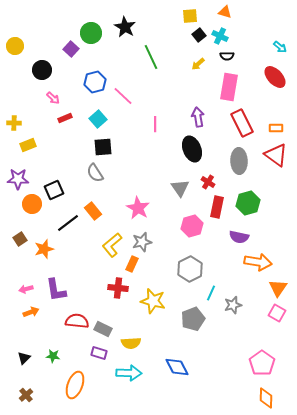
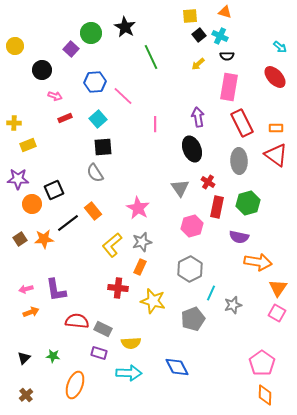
blue hexagon at (95, 82): rotated 10 degrees clockwise
pink arrow at (53, 98): moved 2 px right, 2 px up; rotated 24 degrees counterclockwise
orange star at (44, 249): moved 10 px up; rotated 12 degrees clockwise
orange rectangle at (132, 264): moved 8 px right, 3 px down
orange diamond at (266, 398): moved 1 px left, 3 px up
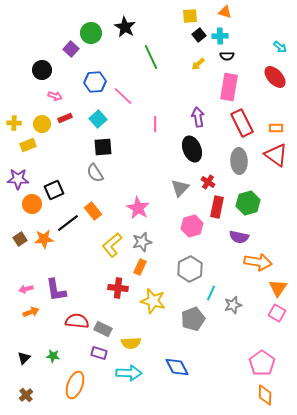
cyan cross at (220, 36): rotated 28 degrees counterclockwise
yellow circle at (15, 46): moved 27 px right, 78 px down
gray triangle at (180, 188): rotated 18 degrees clockwise
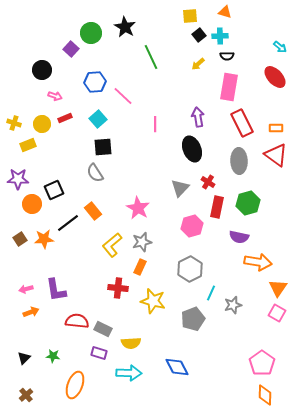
yellow cross at (14, 123): rotated 16 degrees clockwise
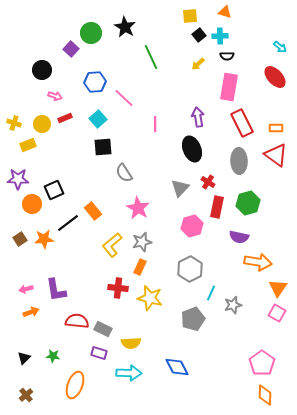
pink line at (123, 96): moved 1 px right, 2 px down
gray semicircle at (95, 173): moved 29 px right
yellow star at (153, 301): moved 3 px left, 3 px up
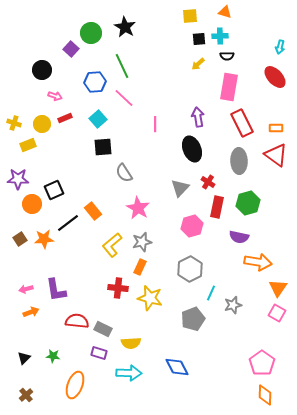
black square at (199, 35): moved 4 px down; rotated 32 degrees clockwise
cyan arrow at (280, 47): rotated 64 degrees clockwise
green line at (151, 57): moved 29 px left, 9 px down
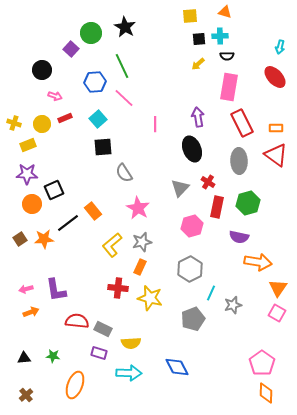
purple star at (18, 179): moved 9 px right, 5 px up
black triangle at (24, 358): rotated 40 degrees clockwise
orange diamond at (265, 395): moved 1 px right, 2 px up
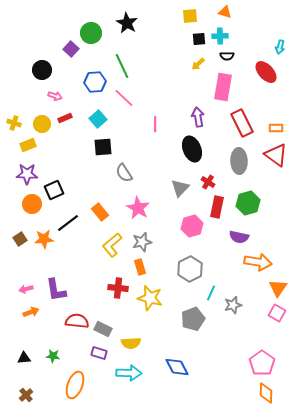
black star at (125, 27): moved 2 px right, 4 px up
red ellipse at (275, 77): moved 9 px left, 5 px up
pink rectangle at (229, 87): moved 6 px left
orange rectangle at (93, 211): moved 7 px right, 1 px down
orange rectangle at (140, 267): rotated 42 degrees counterclockwise
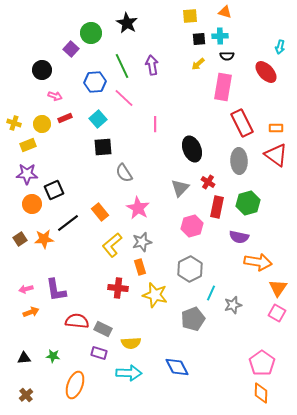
purple arrow at (198, 117): moved 46 px left, 52 px up
yellow star at (150, 298): moved 5 px right, 3 px up
orange diamond at (266, 393): moved 5 px left
